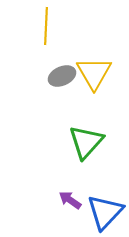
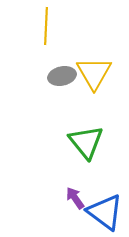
gray ellipse: rotated 12 degrees clockwise
green triangle: rotated 21 degrees counterclockwise
purple arrow: moved 5 px right, 2 px up; rotated 20 degrees clockwise
blue triangle: rotated 36 degrees counterclockwise
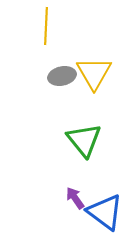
green triangle: moved 2 px left, 2 px up
